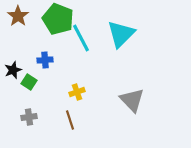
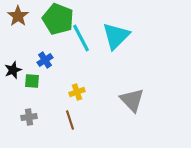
cyan triangle: moved 5 px left, 2 px down
blue cross: rotated 28 degrees counterclockwise
green square: moved 3 px right, 1 px up; rotated 28 degrees counterclockwise
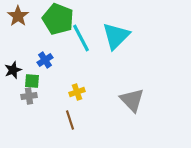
gray cross: moved 21 px up
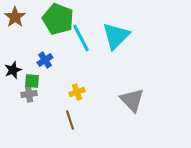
brown star: moved 3 px left, 1 px down
gray cross: moved 2 px up
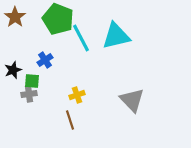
cyan triangle: rotated 32 degrees clockwise
yellow cross: moved 3 px down
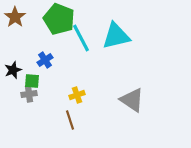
green pentagon: moved 1 px right
gray triangle: rotated 12 degrees counterclockwise
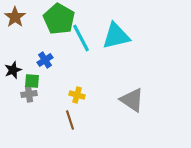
green pentagon: rotated 8 degrees clockwise
yellow cross: rotated 35 degrees clockwise
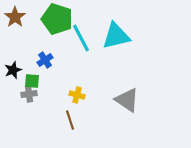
green pentagon: moved 2 px left; rotated 12 degrees counterclockwise
gray triangle: moved 5 px left
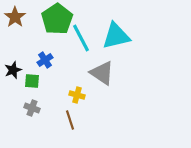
green pentagon: rotated 20 degrees clockwise
gray cross: moved 3 px right, 14 px down; rotated 28 degrees clockwise
gray triangle: moved 25 px left, 27 px up
